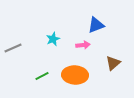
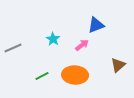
cyan star: rotated 16 degrees counterclockwise
pink arrow: moved 1 px left; rotated 32 degrees counterclockwise
brown triangle: moved 5 px right, 2 px down
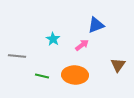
gray line: moved 4 px right, 8 px down; rotated 30 degrees clockwise
brown triangle: rotated 14 degrees counterclockwise
green line: rotated 40 degrees clockwise
